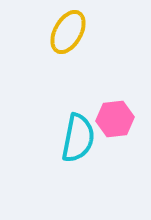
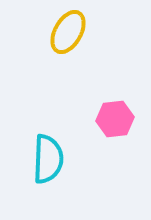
cyan semicircle: moved 30 px left, 21 px down; rotated 9 degrees counterclockwise
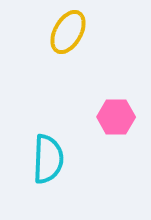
pink hexagon: moved 1 px right, 2 px up; rotated 6 degrees clockwise
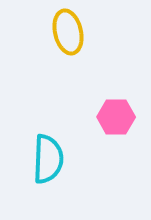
yellow ellipse: rotated 42 degrees counterclockwise
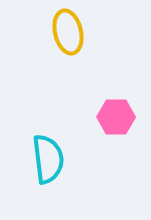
cyan semicircle: rotated 9 degrees counterclockwise
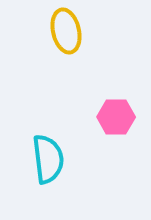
yellow ellipse: moved 2 px left, 1 px up
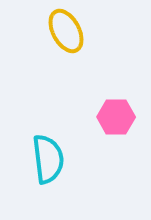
yellow ellipse: rotated 15 degrees counterclockwise
